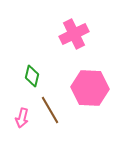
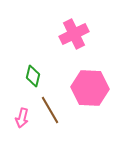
green diamond: moved 1 px right
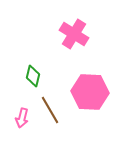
pink cross: rotated 32 degrees counterclockwise
pink hexagon: moved 4 px down
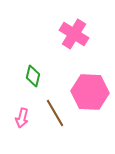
brown line: moved 5 px right, 3 px down
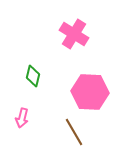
brown line: moved 19 px right, 19 px down
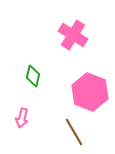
pink cross: moved 1 px left, 1 px down
pink hexagon: rotated 18 degrees clockwise
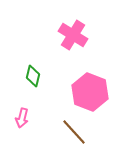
brown line: rotated 12 degrees counterclockwise
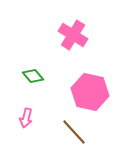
green diamond: rotated 55 degrees counterclockwise
pink hexagon: rotated 9 degrees counterclockwise
pink arrow: moved 4 px right
